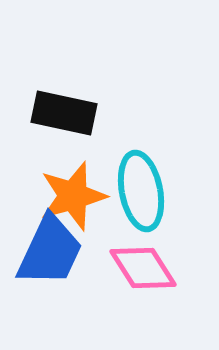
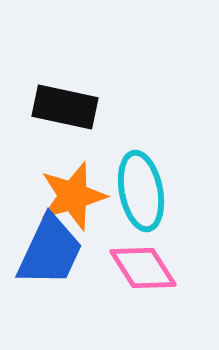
black rectangle: moved 1 px right, 6 px up
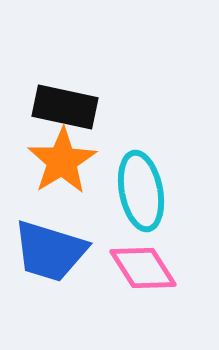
orange star: moved 11 px left, 35 px up; rotated 16 degrees counterclockwise
blue trapezoid: rotated 82 degrees clockwise
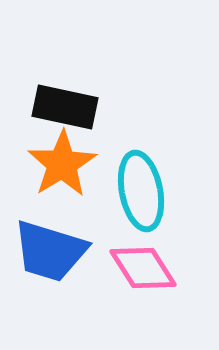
orange star: moved 3 px down
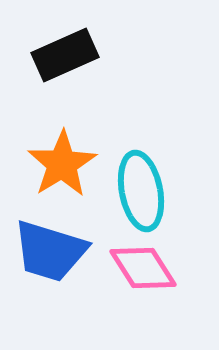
black rectangle: moved 52 px up; rotated 36 degrees counterclockwise
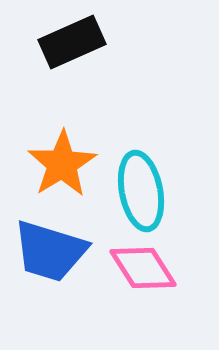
black rectangle: moved 7 px right, 13 px up
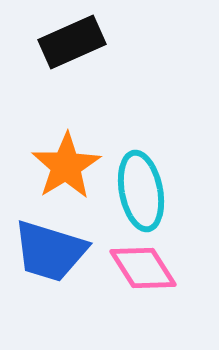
orange star: moved 4 px right, 2 px down
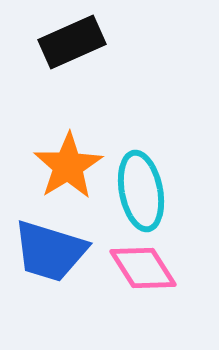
orange star: moved 2 px right
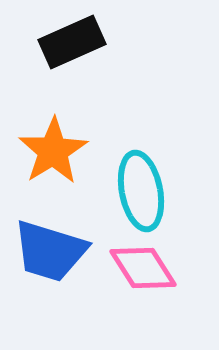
orange star: moved 15 px left, 15 px up
